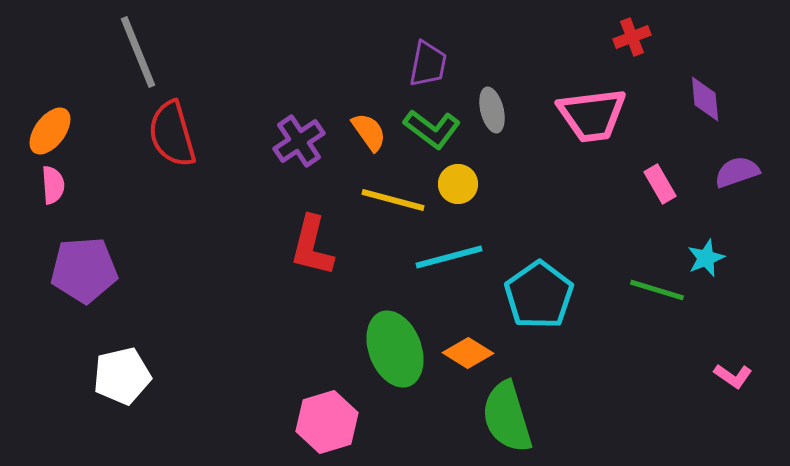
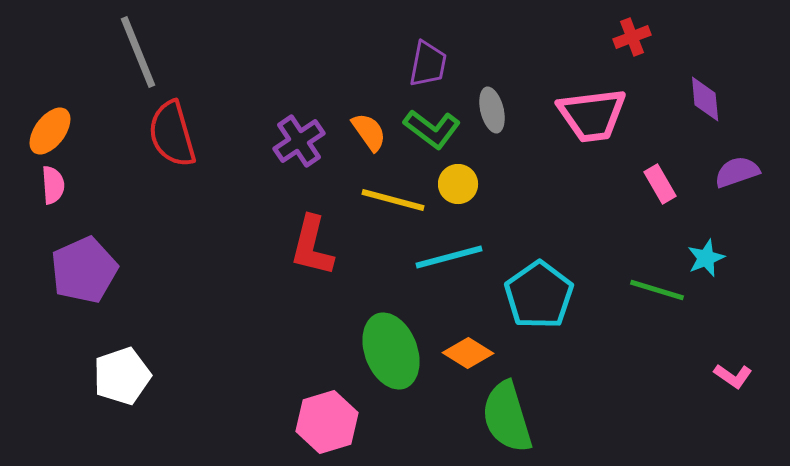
purple pentagon: rotated 20 degrees counterclockwise
green ellipse: moved 4 px left, 2 px down
white pentagon: rotated 6 degrees counterclockwise
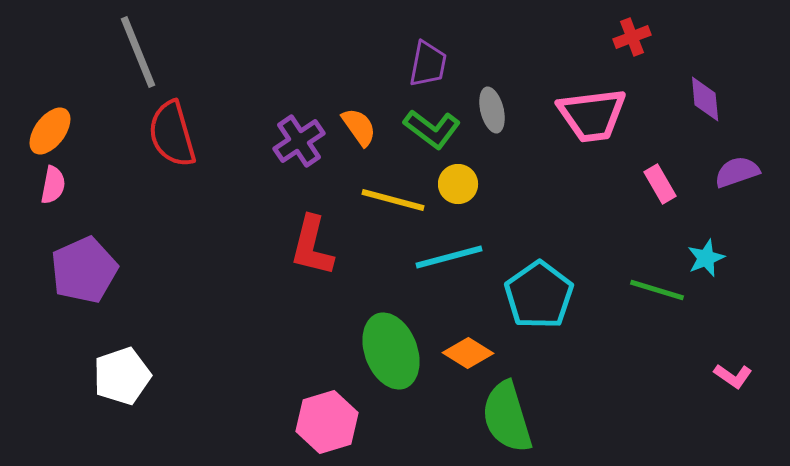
orange semicircle: moved 10 px left, 5 px up
pink semicircle: rotated 15 degrees clockwise
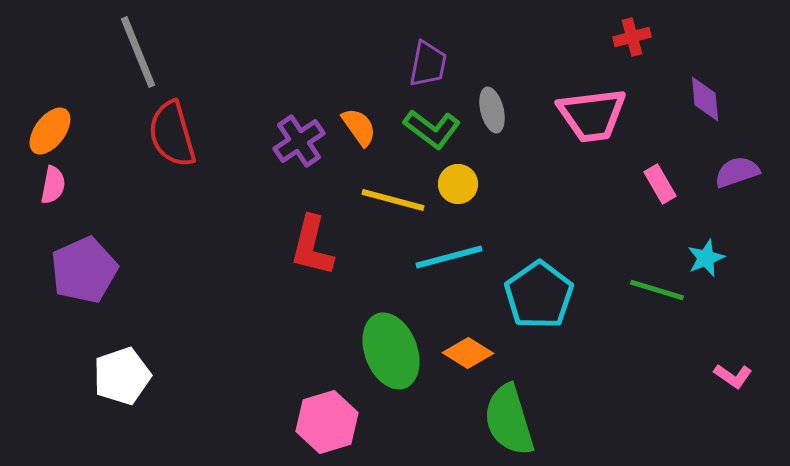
red cross: rotated 6 degrees clockwise
green semicircle: moved 2 px right, 3 px down
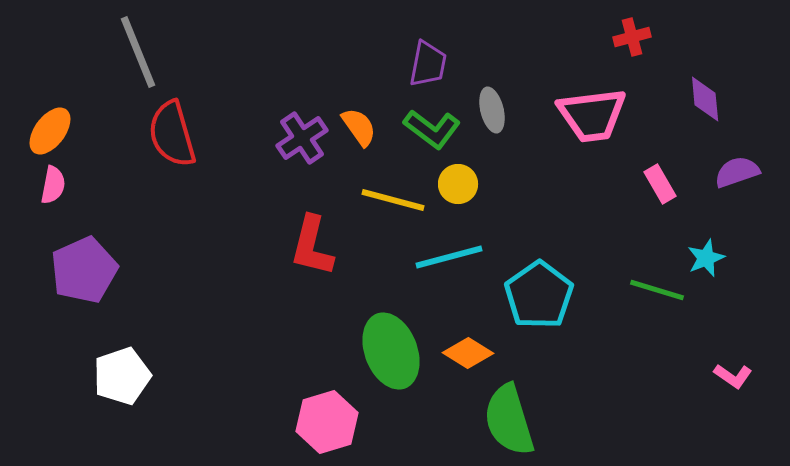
purple cross: moved 3 px right, 3 px up
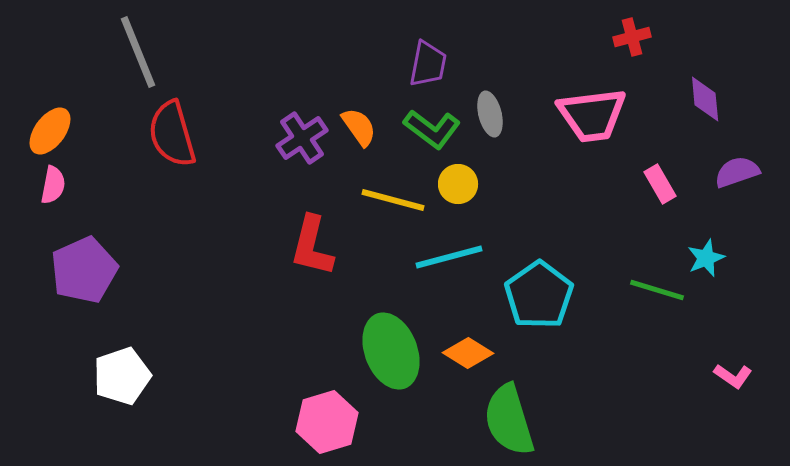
gray ellipse: moved 2 px left, 4 px down
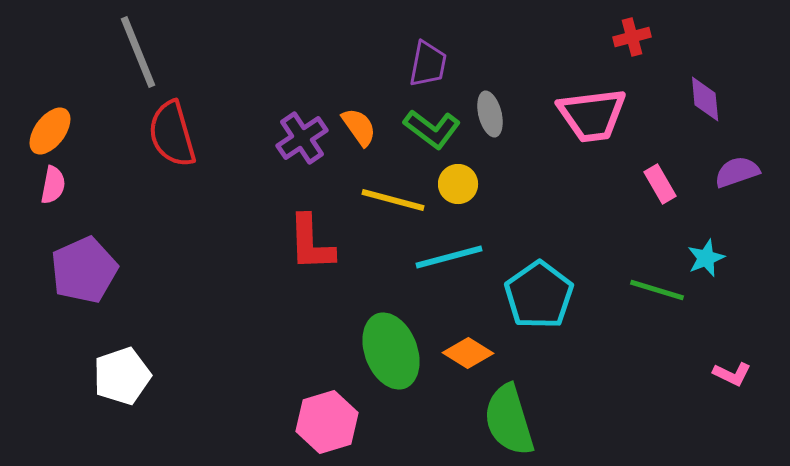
red L-shape: moved 1 px left, 3 px up; rotated 16 degrees counterclockwise
pink L-shape: moved 1 px left, 2 px up; rotated 9 degrees counterclockwise
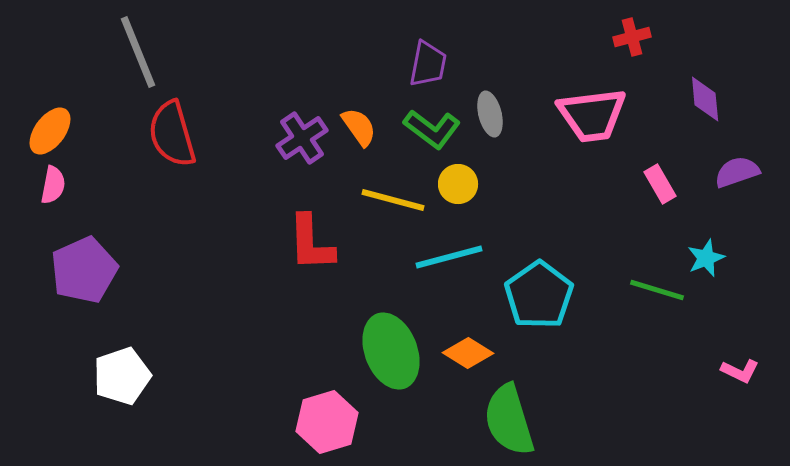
pink L-shape: moved 8 px right, 3 px up
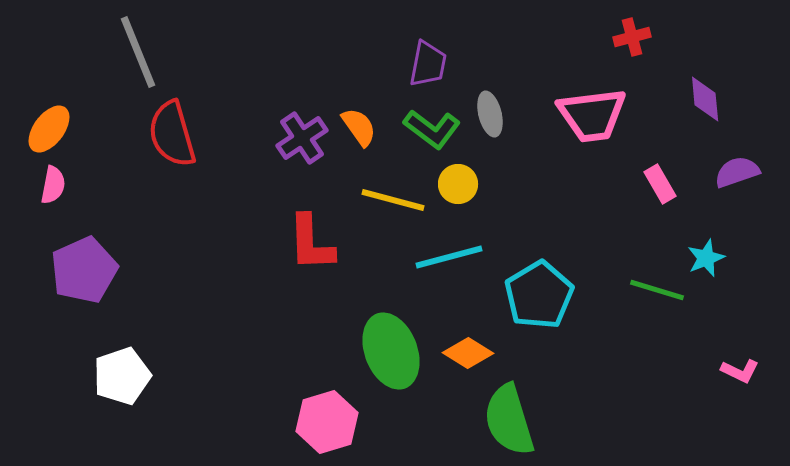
orange ellipse: moved 1 px left, 2 px up
cyan pentagon: rotated 4 degrees clockwise
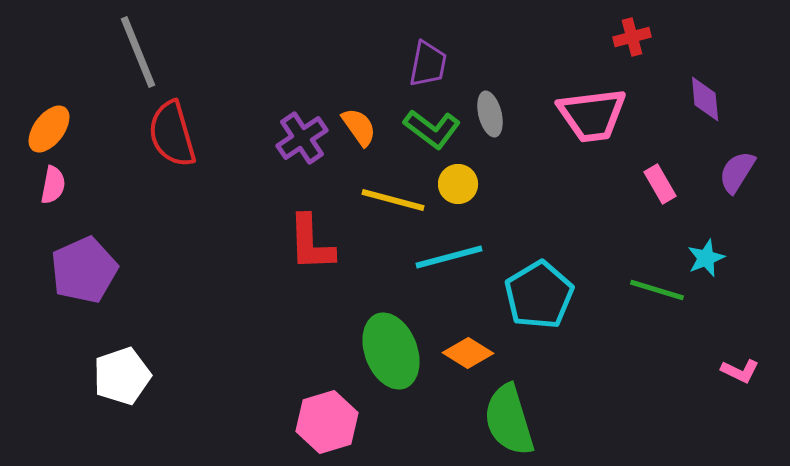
purple semicircle: rotated 39 degrees counterclockwise
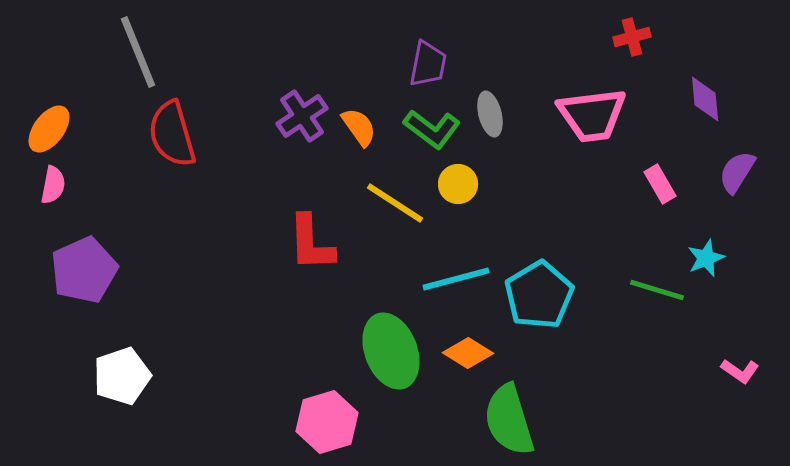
purple cross: moved 22 px up
yellow line: moved 2 px right, 3 px down; rotated 18 degrees clockwise
cyan line: moved 7 px right, 22 px down
pink L-shape: rotated 9 degrees clockwise
